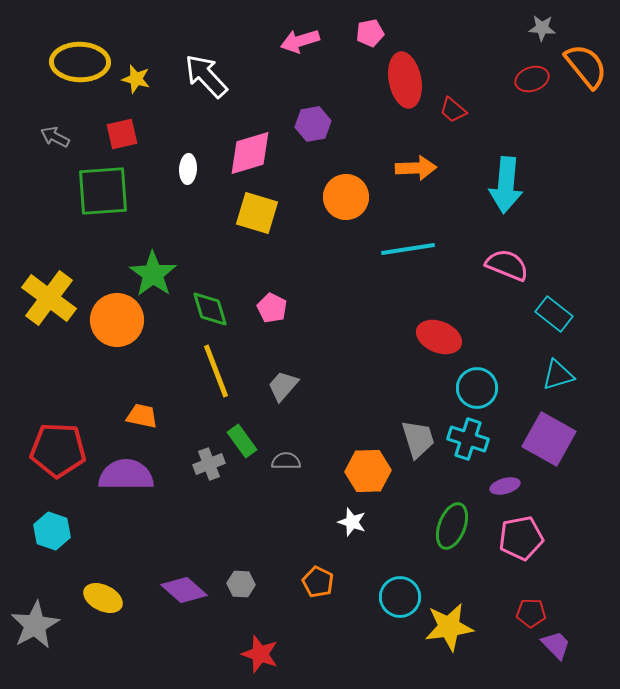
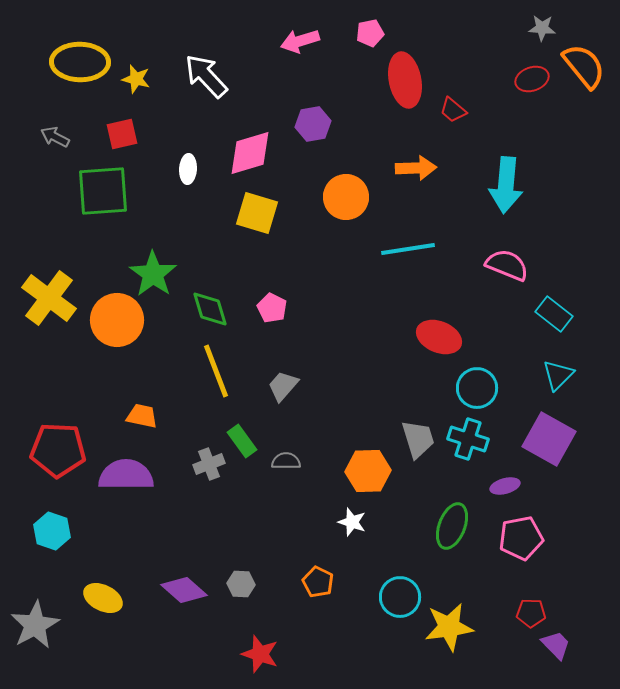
orange semicircle at (586, 66): moved 2 px left
cyan triangle at (558, 375): rotated 28 degrees counterclockwise
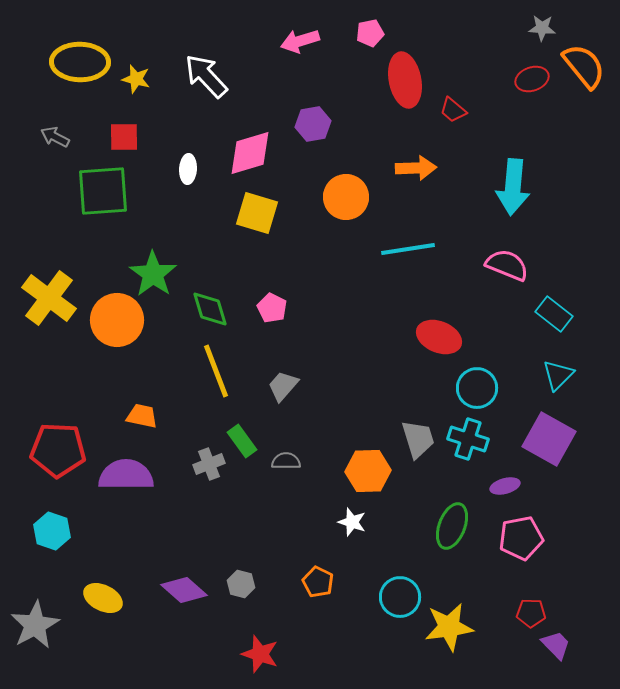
red square at (122, 134): moved 2 px right, 3 px down; rotated 12 degrees clockwise
cyan arrow at (506, 185): moved 7 px right, 2 px down
gray hexagon at (241, 584): rotated 12 degrees clockwise
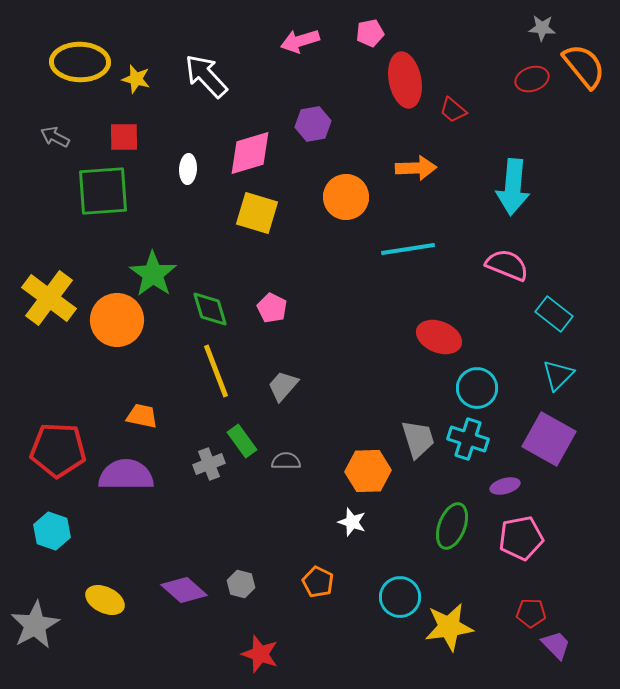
yellow ellipse at (103, 598): moved 2 px right, 2 px down
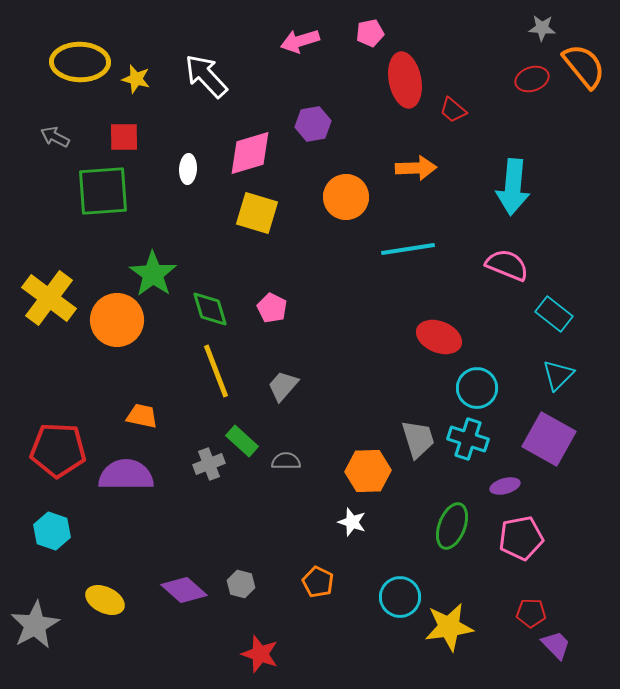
green rectangle at (242, 441): rotated 12 degrees counterclockwise
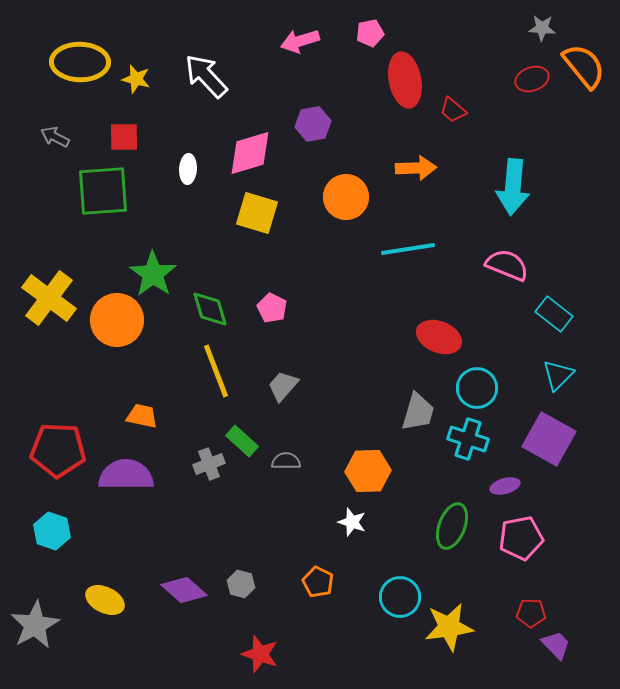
gray trapezoid at (418, 439): moved 27 px up; rotated 33 degrees clockwise
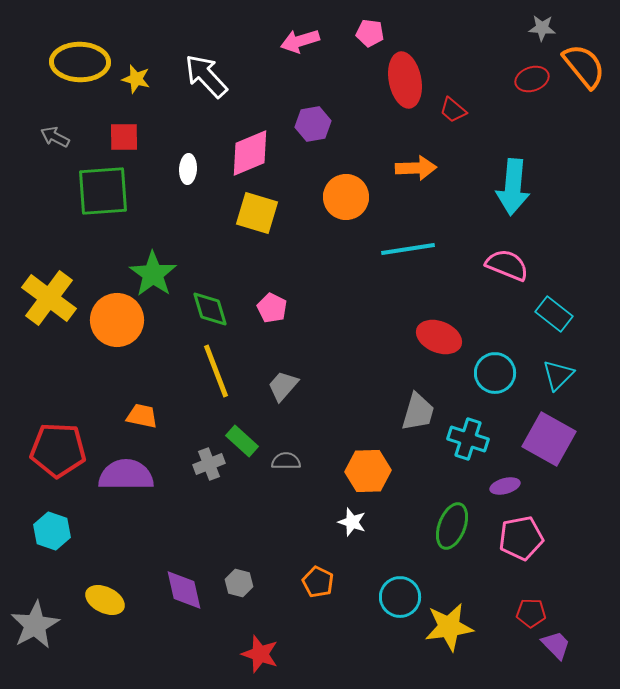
pink pentagon at (370, 33): rotated 20 degrees clockwise
pink diamond at (250, 153): rotated 6 degrees counterclockwise
cyan circle at (477, 388): moved 18 px right, 15 px up
gray hexagon at (241, 584): moved 2 px left, 1 px up
purple diamond at (184, 590): rotated 36 degrees clockwise
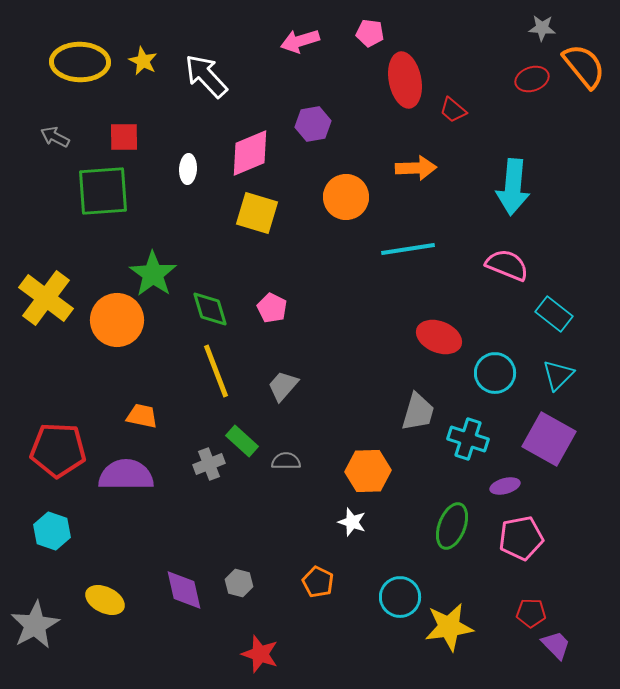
yellow star at (136, 79): moved 7 px right, 18 px up; rotated 12 degrees clockwise
yellow cross at (49, 298): moved 3 px left
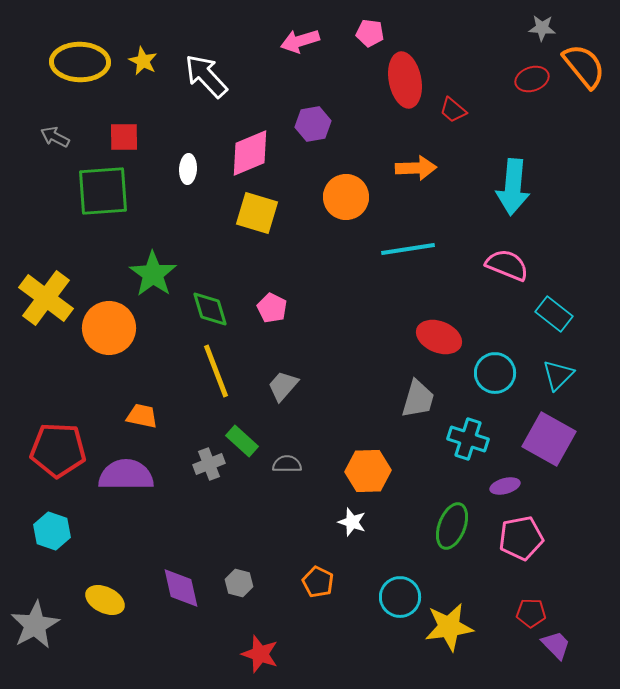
orange circle at (117, 320): moved 8 px left, 8 px down
gray trapezoid at (418, 412): moved 13 px up
gray semicircle at (286, 461): moved 1 px right, 3 px down
purple diamond at (184, 590): moved 3 px left, 2 px up
